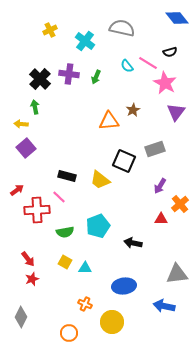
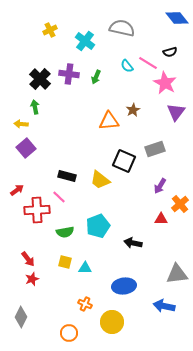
yellow square at (65, 262): rotated 16 degrees counterclockwise
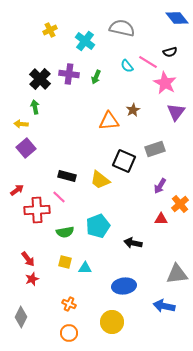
pink line at (148, 63): moved 1 px up
orange cross at (85, 304): moved 16 px left
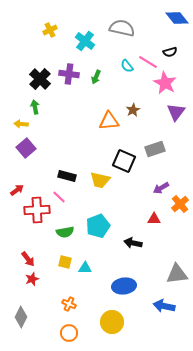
yellow trapezoid at (100, 180): rotated 25 degrees counterclockwise
purple arrow at (160, 186): moved 1 px right, 2 px down; rotated 28 degrees clockwise
red triangle at (161, 219): moved 7 px left
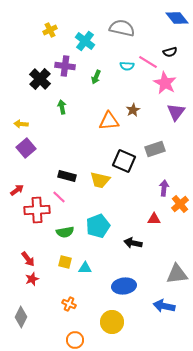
cyan semicircle at (127, 66): rotated 48 degrees counterclockwise
purple cross at (69, 74): moved 4 px left, 8 px up
green arrow at (35, 107): moved 27 px right
purple arrow at (161, 188): moved 3 px right; rotated 126 degrees clockwise
orange circle at (69, 333): moved 6 px right, 7 px down
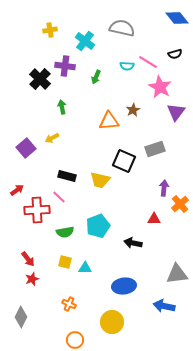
yellow cross at (50, 30): rotated 16 degrees clockwise
black semicircle at (170, 52): moved 5 px right, 2 px down
pink star at (165, 83): moved 5 px left, 4 px down
yellow arrow at (21, 124): moved 31 px right, 14 px down; rotated 32 degrees counterclockwise
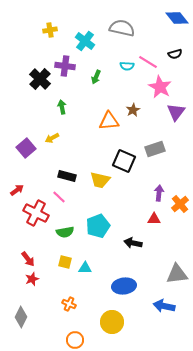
purple arrow at (164, 188): moved 5 px left, 5 px down
red cross at (37, 210): moved 1 px left, 3 px down; rotated 30 degrees clockwise
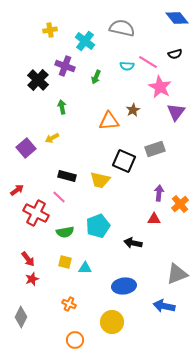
purple cross at (65, 66): rotated 12 degrees clockwise
black cross at (40, 79): moved 2 px left, 1 px down
gray triangle at (177, 274): rotated 15 degrees counterclockwise
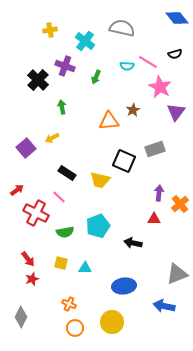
black rectangle at (67, 176): moved 3 px up; rotated 18 degrees clockwise
yellow square at (65, 262): moved 4 px left, 1 px down
orange circle at (75, 340): moved 12 px up
